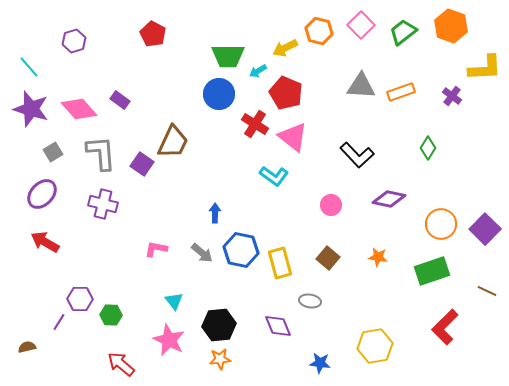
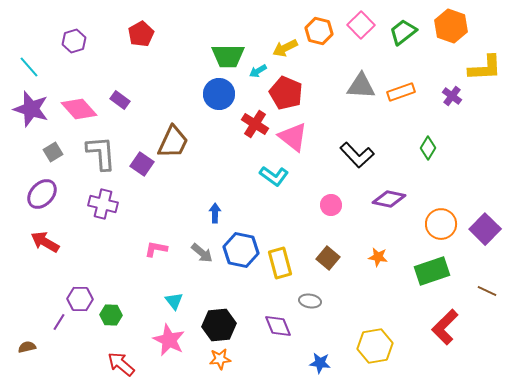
red pentagon at (153, 34): moved 12 px left; rotated 15 degrees clockwise
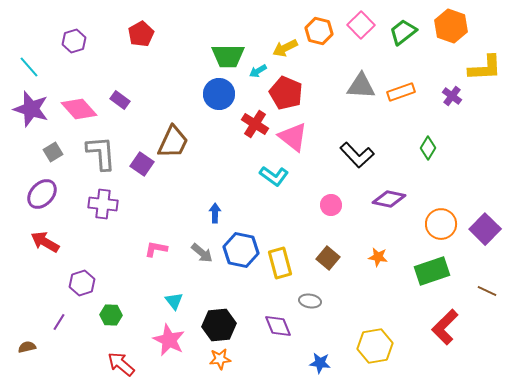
purple cross at (103, 204): rotated 8 degrees counterclockwise
purple hexagon at (80, 299): moved 2 px right, 16 px up; rotated 20 degrees counterclockwise
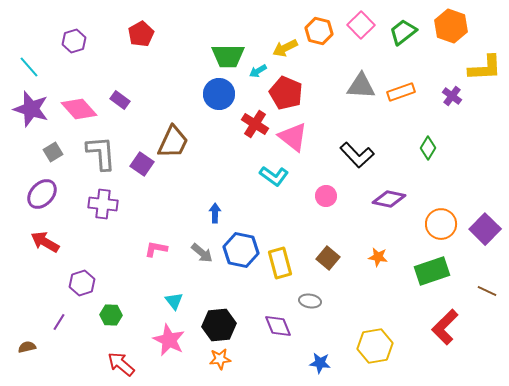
pink circle at (331, 205): moved 5 px left, 9 px up
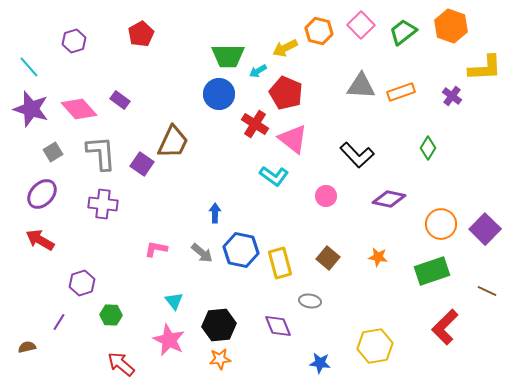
pink triangle at (293, 137): moved 2 px down
red arrow at (45, 242): moved 5 px left, 2 px up
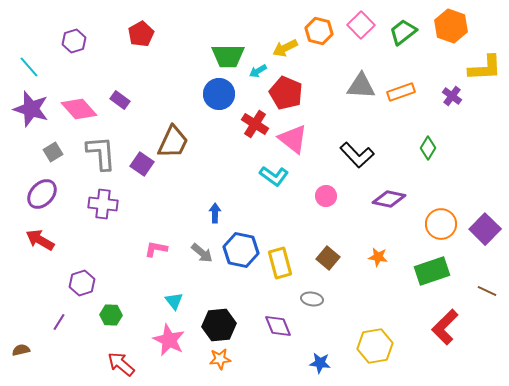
gray ellipse at (310, 301): moved 2 px right, 2 px up
brown semicircle at (27, 347): moved 6 px left, 3 px down
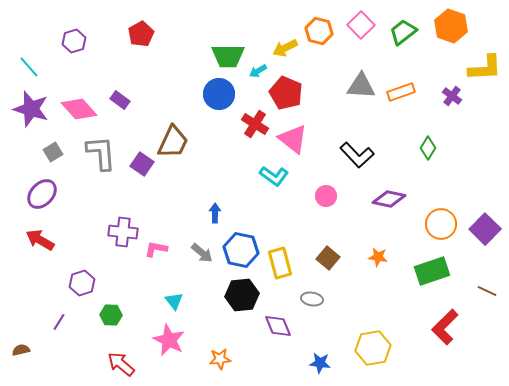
purple cross at (103, 204): moved 20 px right, 28 px down
black hexagon at (219, 325): moved 23 px right, 30 px up
yellow hexagon at (375, 346): moved 2 px left, 2 px down
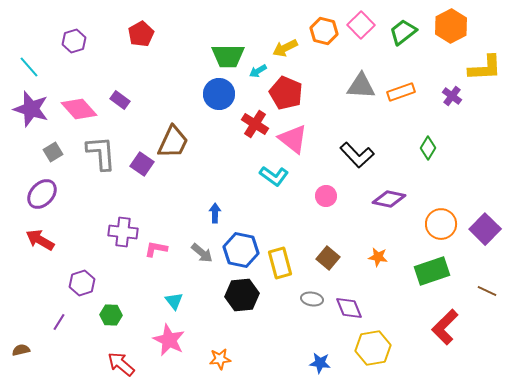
orange hexagon at (451, 26): rotated 12 degrees clockwise
orange hexagon at (319, 31): moved 5 px right
purple diamond at (278, 326): moved 71 px right, 18 px up
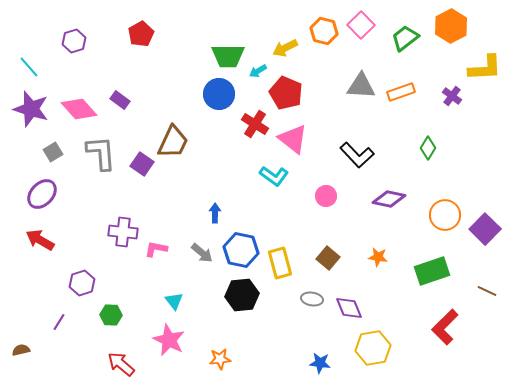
green trapezoid at (403, 32): moved 2 px right, 6 px down
orange circle at (441, 224): moved 4 px right, 9 px up
